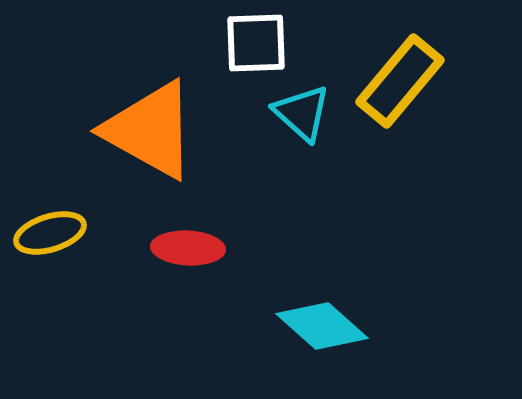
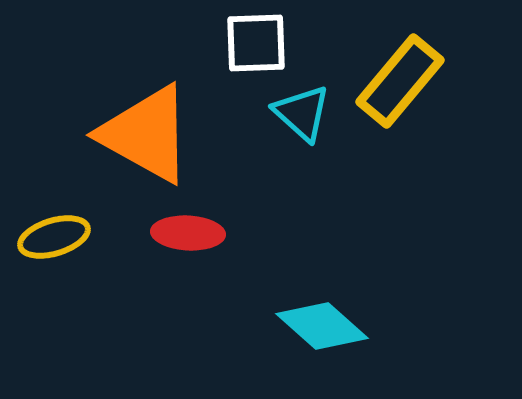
orange triangle: moved 4 px left, 4 px down
yellow ellipse: moved 4 px right, 4 px down
red ellipse: moved 15 px up
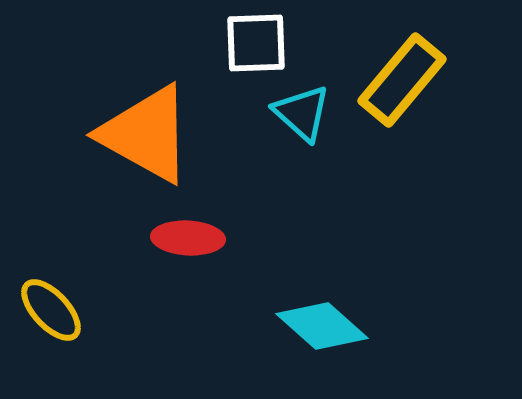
yellow rectangle: moved 2 px right, 1 px up
red ellipse: moved 5 px down
yellow ellipse: moved 3 px left, 73 px down; rotated 64 degrees clockwise
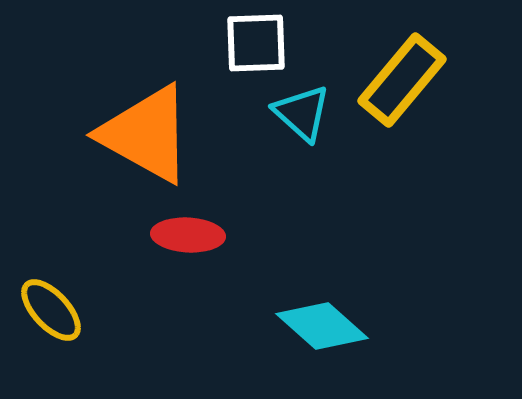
red ellipse: moved 3 px up
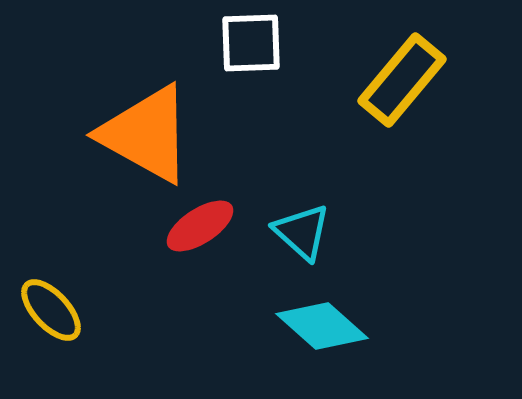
white square: moved 5 px left
cyan triangle: moved 119 px down
red ellipse: moved 12 px right, 9 px up; rotated 36 degrees counterclockwise
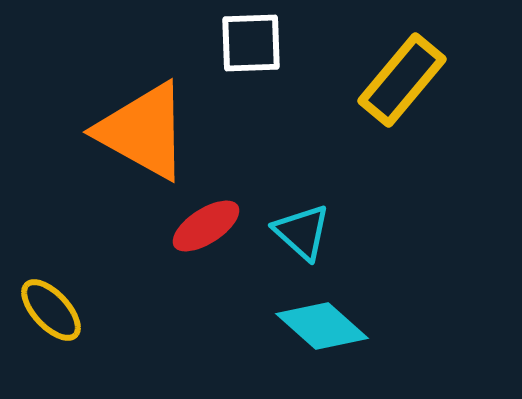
orange triangle: moved 3 px left, 3 px up
red ellipse: moved 6 px right
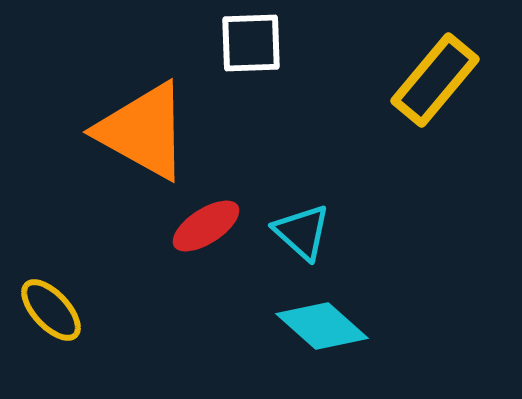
yellow rectangle: moved 33 px right
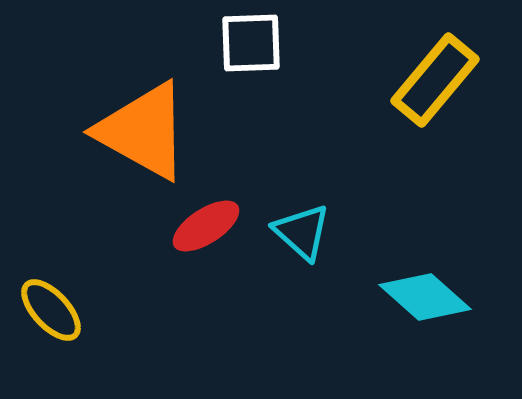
cyan diamond: moved 103 px right, 29 px up
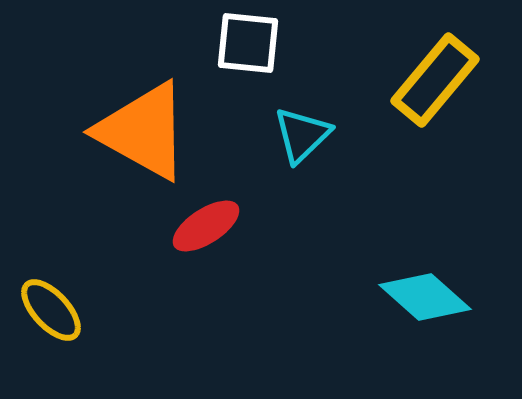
white square: moved 3 px left; rotated 8 degrees clockwise
cyan triangle: moved 97 px up; rotated 34 degrees clockwise
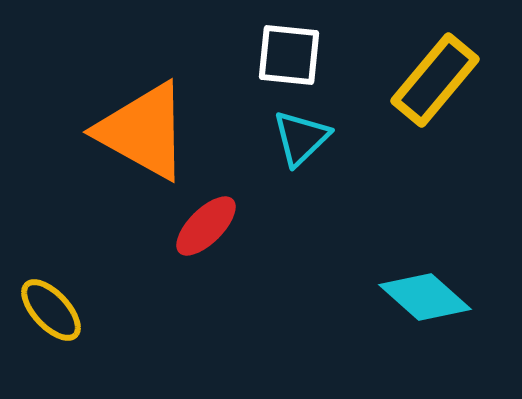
white square: moved 41 px right, 12 px down
cyan triangle: moved 1 px left, 3 px down
red ellipse: rotated 12 degrees counterclockwise
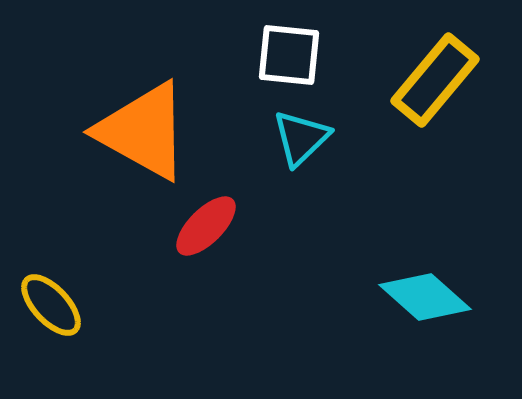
yellow ellipse: moved 5 px up
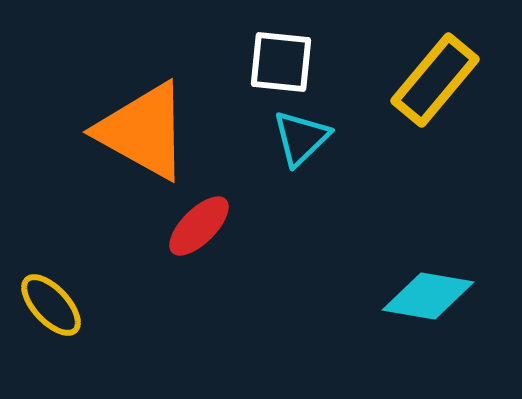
white square: moved 8 px left, 7 px down
red ellipse: moved 7 px left
cyan diamond: moved 3 px right, 1 px up; rotated 32 degrees counterclockwise
